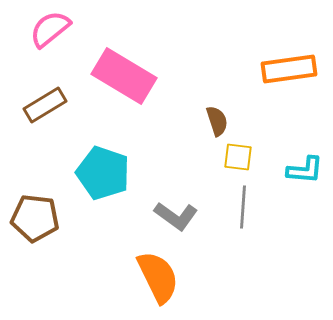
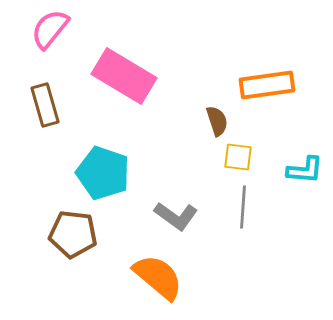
pink semicircle: rotated 12 degrees counterclockwise
orange rectangle: moved 22 px left, 16 px down
brown rectangle: rotated 75 degrees counterclockwise
brown pentagon: moved 38 px right, 16 px down
orange semicircle: rotated 24 degrees counterclockwise
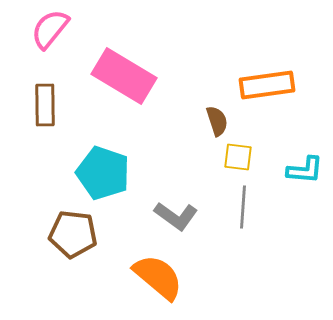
brown rectangle: rotated 15 degrees clockwise
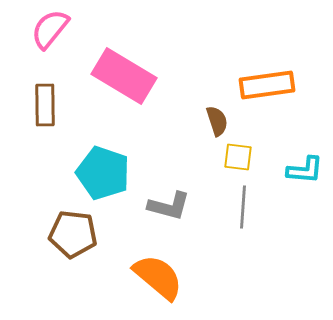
gray L-shape: moved 7 px left, 10 px up; rotated 21 degrees counterclockwise
